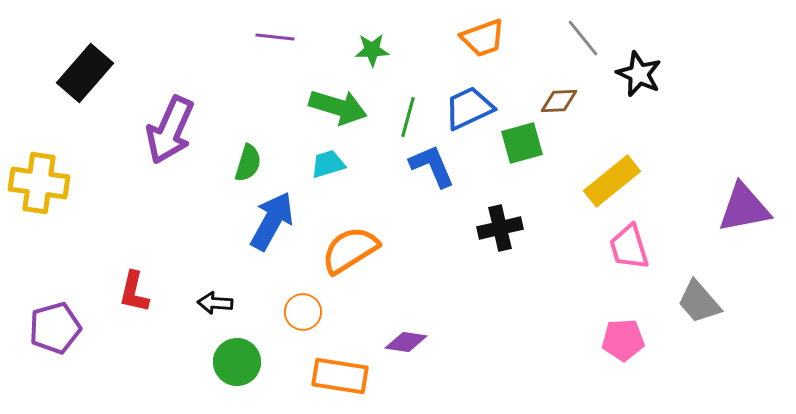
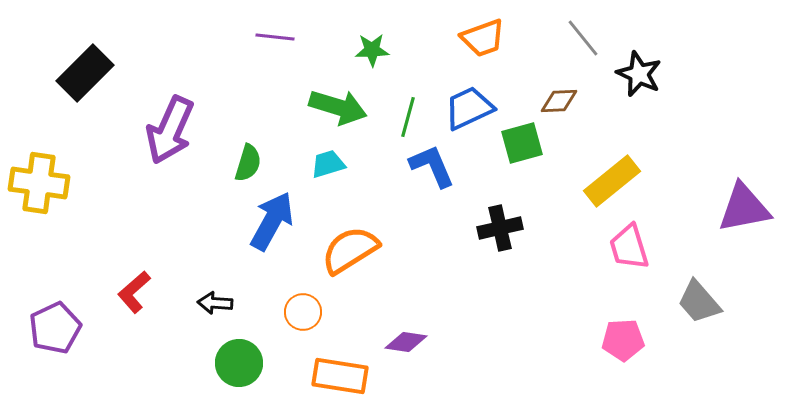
black rectangle: rotated 4 degrees clockwise
red L-shape: rotated 36 degrees clockwise
purple pentagon: rotated 9 degrees counterclockwise
green circle: moved 2 px right, 1 px down
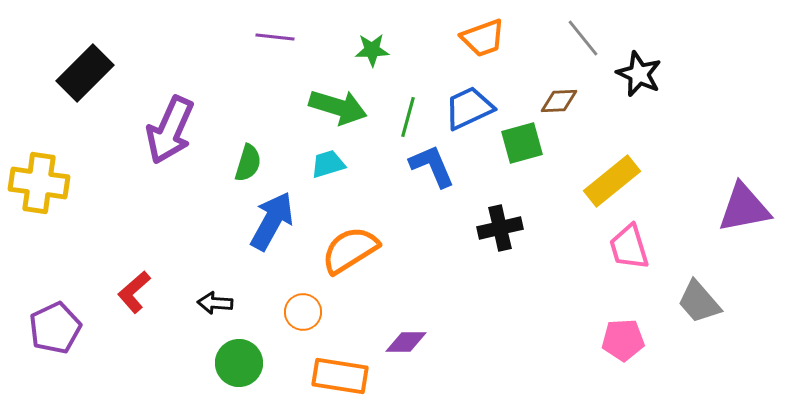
purple diamond: rotated 9 degrees counterclockwise
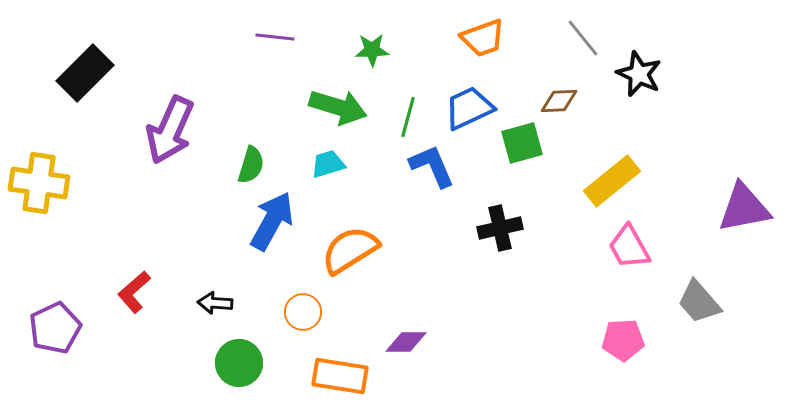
green semicircle: moved 3 px right, 2 px down
pink trapezoid: rotated 12 degrees counterclockwise
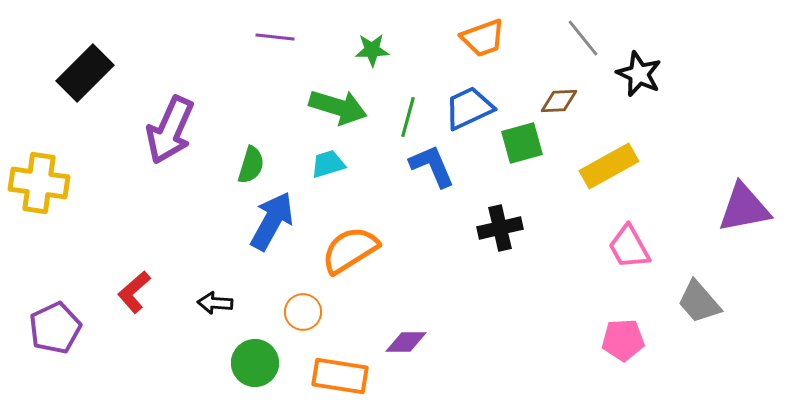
yellow rectangle: moved 3 px left, 15 px up; rotated 10 degrees clockwise
green circle: moved 16 px right
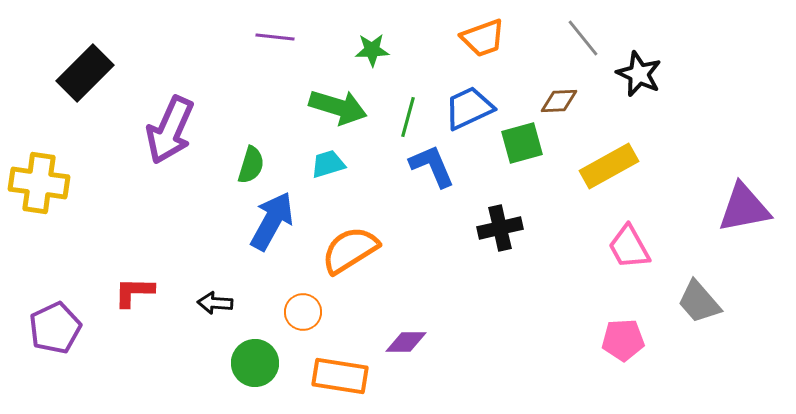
red L-shape: rotated 42 degrees clockwise
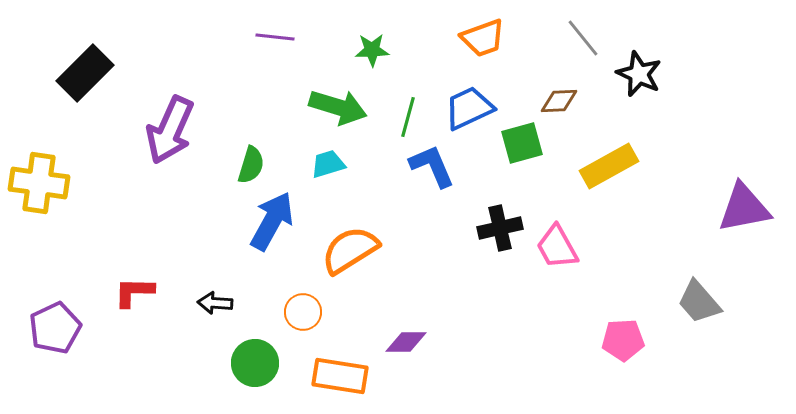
pink trapezoid: moved 72 px left
